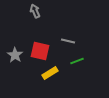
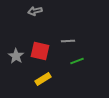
gray arrow: rotated 80 degrees counterclockwise
gray line: rotated 16 degrees counterclockwise
gray star: moved 1 px right, 1 px down
yellow rectangle: moved 7 px left, 6 px down
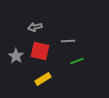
gray arrow: moved 16 px down
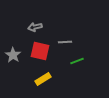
gray line: moved 3 px left, 1 px down
gray star: moved 3 px left, 1 px up
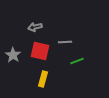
yellow rectangle: rotated 42 degrees counterclockwise
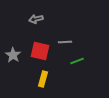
gray arrow: moved 1 px right, 8 px up
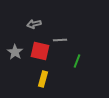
gray arrow: moved 2 px left, 5 px down
gray line: moved 5 px left, 2 px up
gray star: moved 2 px right, 3 px up
green line: rotated 48 degrees counterclockwise
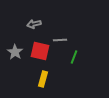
green line: moved 3 px left, 4 px up
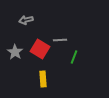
gray arrow: moved 8 px left, 4 px up
red square: moved 2 px up; rotated 18 degrees clockwise
yellow rectangle: rotated 21 degrees counterclockwise
